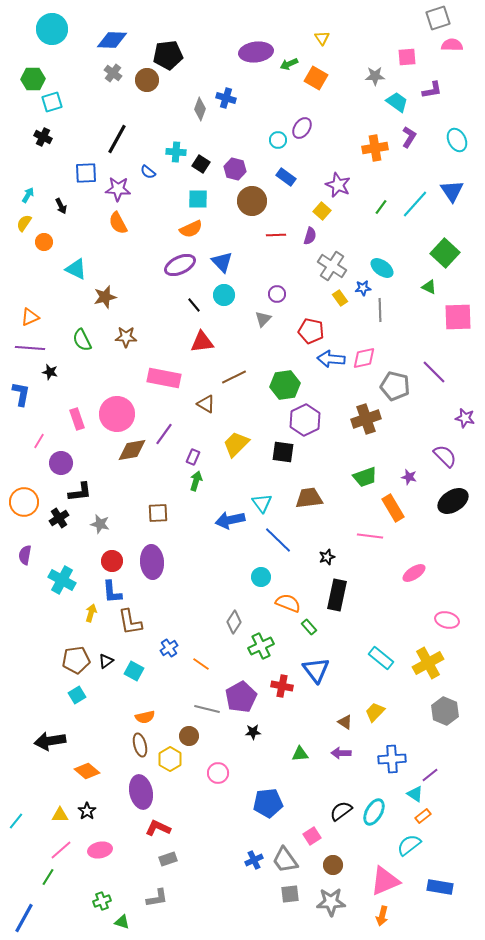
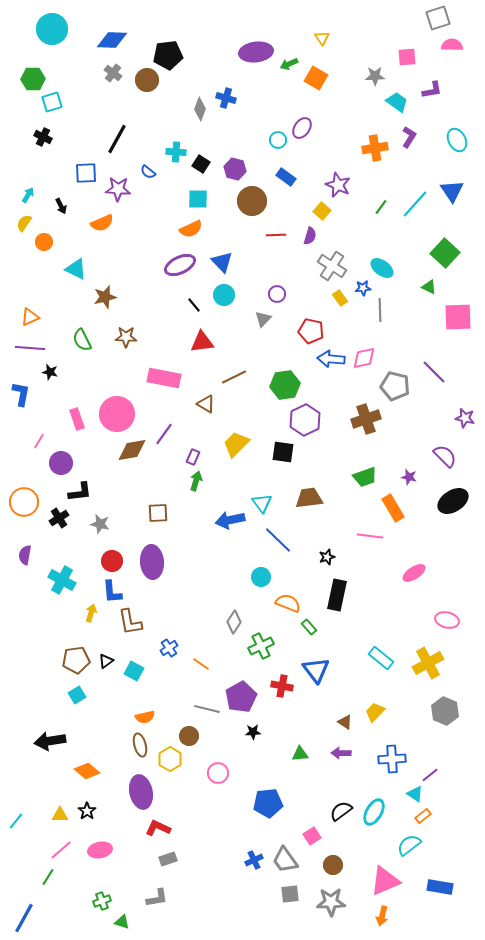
orange semicircle at (118, 223): moved 16 px left; rotated 85 degrees counterclockwise
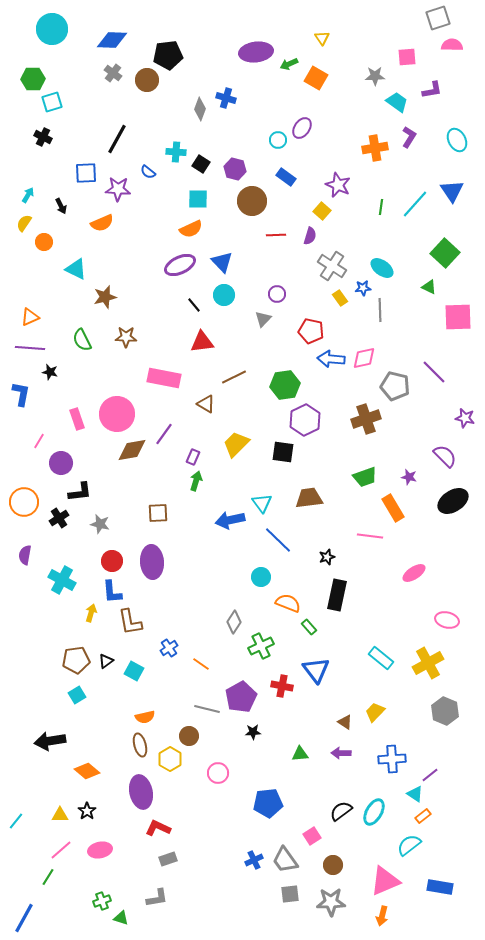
green line at (381, 207): rotated 28 degrees counterclockwise
green triangle at (122, 922): moved 1 px left, 4 px up
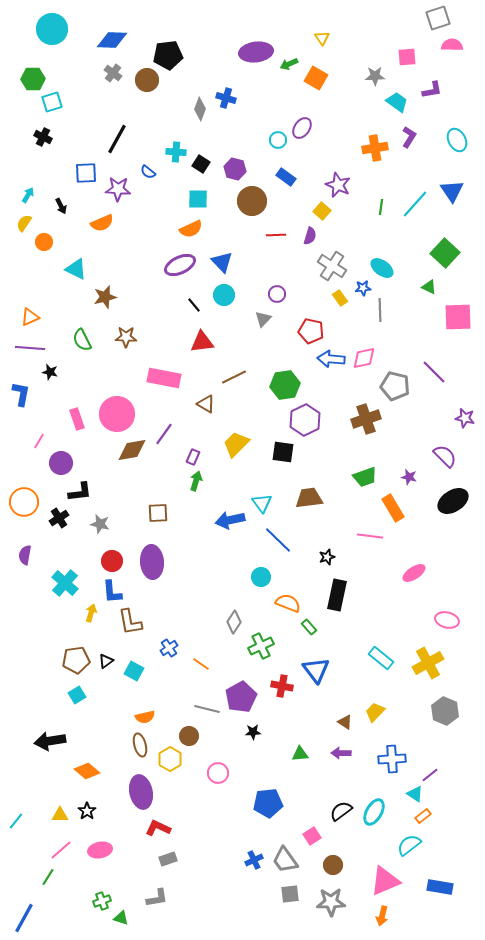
cyan cross at (62, 580): moved 3 px right, 3 px down; rotated 12 degrees clockwise
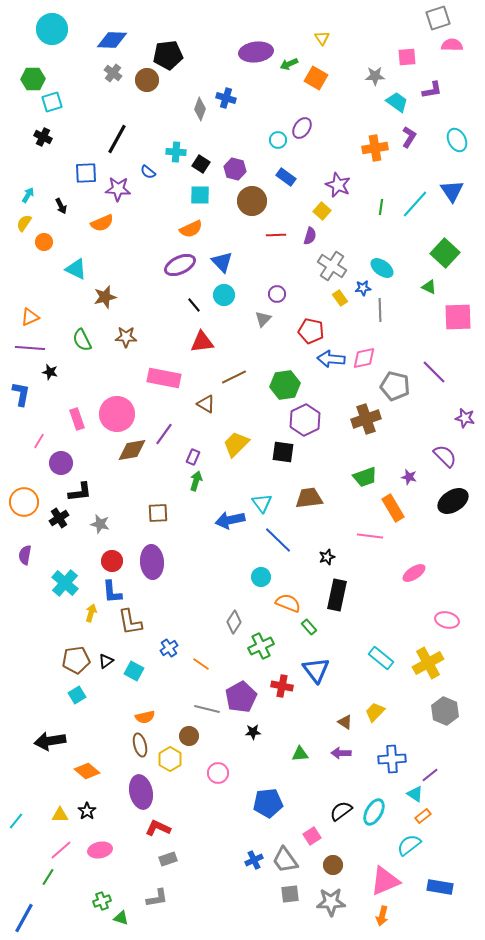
cyan square at (198, 199): moved 2 px right, 4 px up
